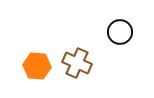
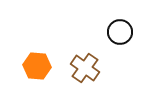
brown cross: moved 8 px right, 5 px down; rotated 12 degrees clockwise
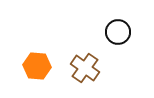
black circle: moved 2 px left
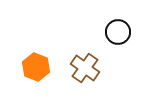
orange hexagon: moved 1 px left, 1 px down; rotated 16 degrees clockwise
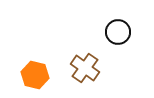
orange hexagon: moved 1 px left, 8 px down; rotated 8 degrees counterclockwise
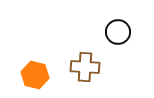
brown cross: moved 1 px up; rotated 32 degrees counterclockwise
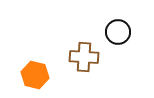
brown cross: moved 1 px left, 10 px up
